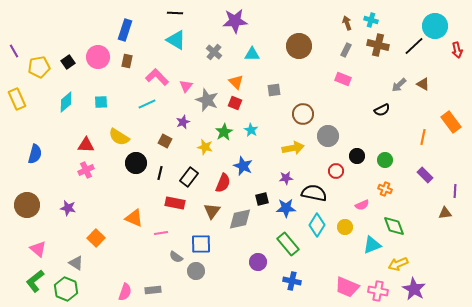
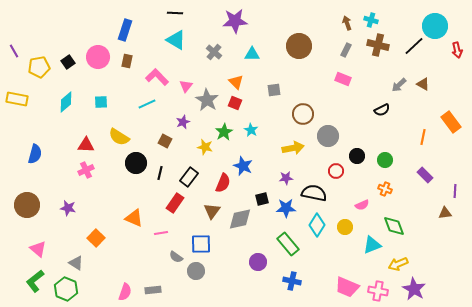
yellow rectangle at (17, 99): rotated 55 degrees counterclockwise
gray star at (207, 100): rotated 10 degrees clockwise
red rectangle at (175, 203): rotated 66 degrees counterclockwise
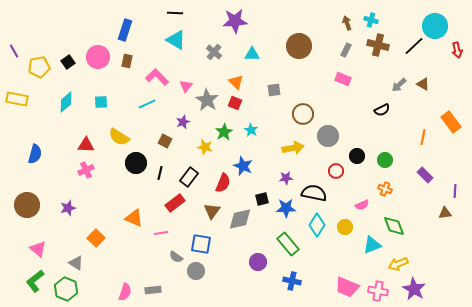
red rectangle at (175, 203): rotated 18 degrees clockwise
purple star at (68, 208): rotated 28 degrees counterclockwise
blue square at (201, 244): rotated 10 degrees clockwise
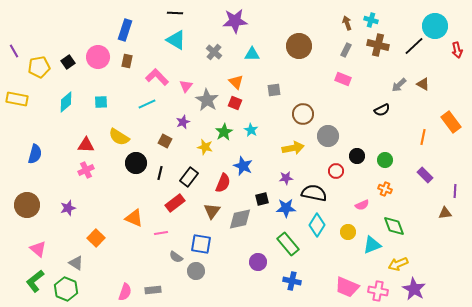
yellow circle at (345, 227): moved 3 px right, 5 px down
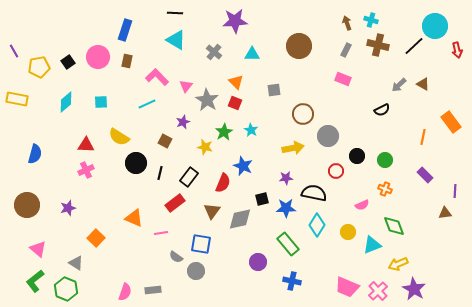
pink cross at (378, 291): rotated 36 degrees clockwise
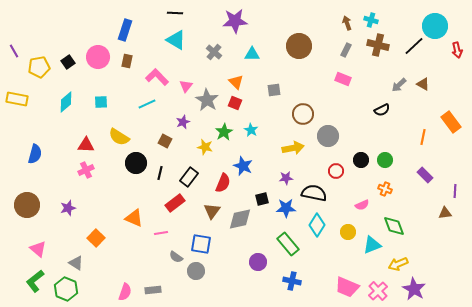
black circle at (357, 156): moved 4 px right, 4 px down
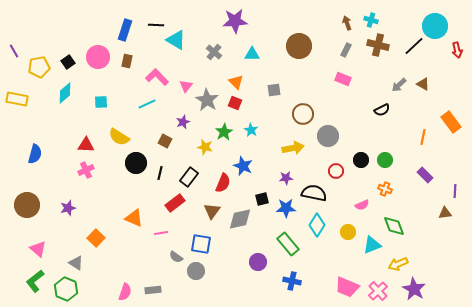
black line at (175, 13): moved 19 px left, 12 px down
cyan diamond at (66, 102): moved 1 px left, 9 px up
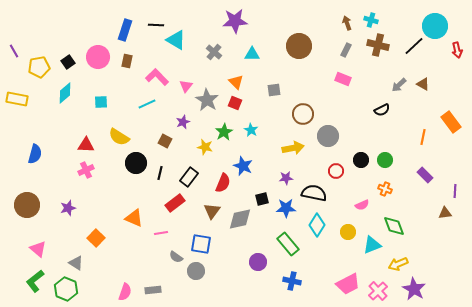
pink trapezoid at (347, 287): moved 1 px right, 3 px up; rotated 50 degrees counterclockwise
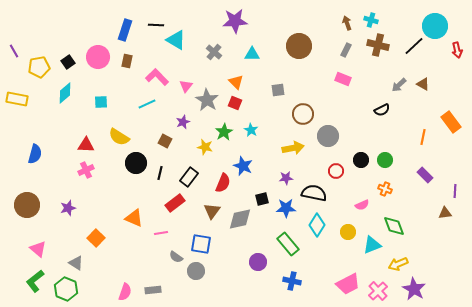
gray square at (274, 90): moved 4 px right
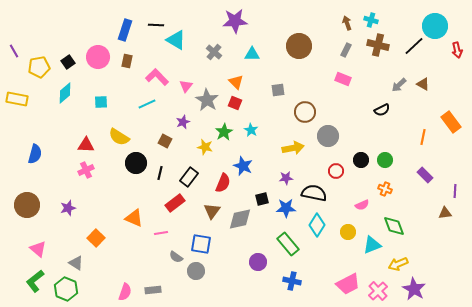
brown circle at (303, 114): moved 2 px right, 2 px up
